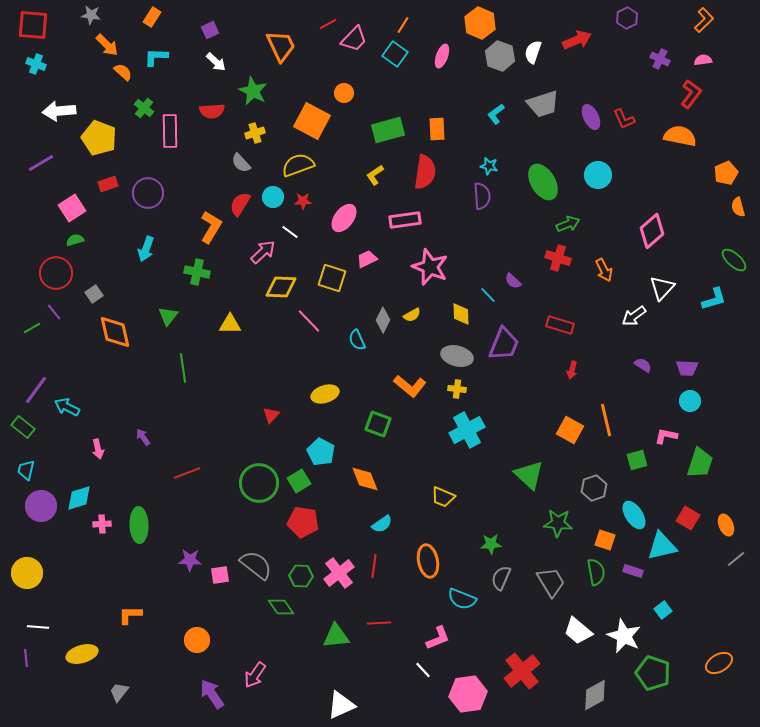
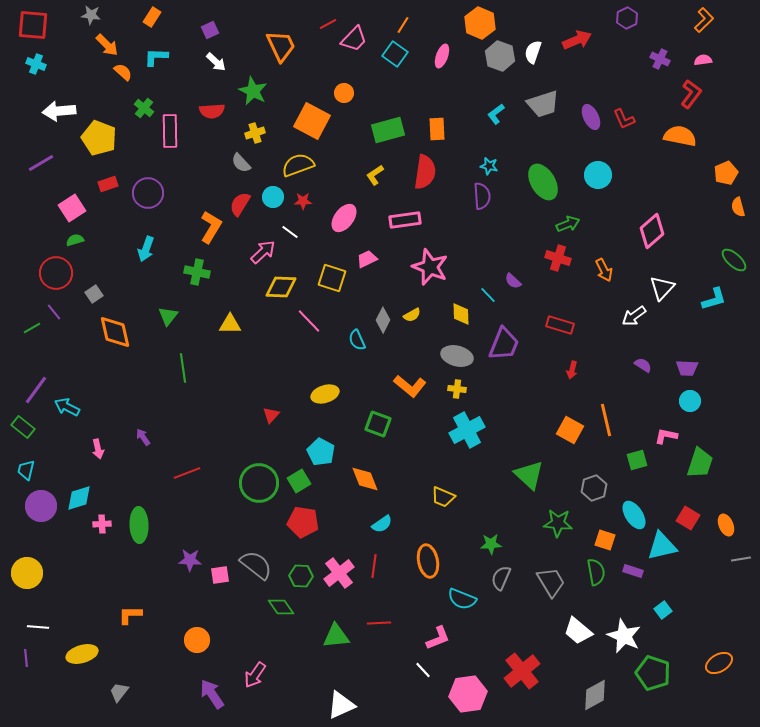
gray line at (736, 559): moved 5 px right; rotated 30 degrees clockwise
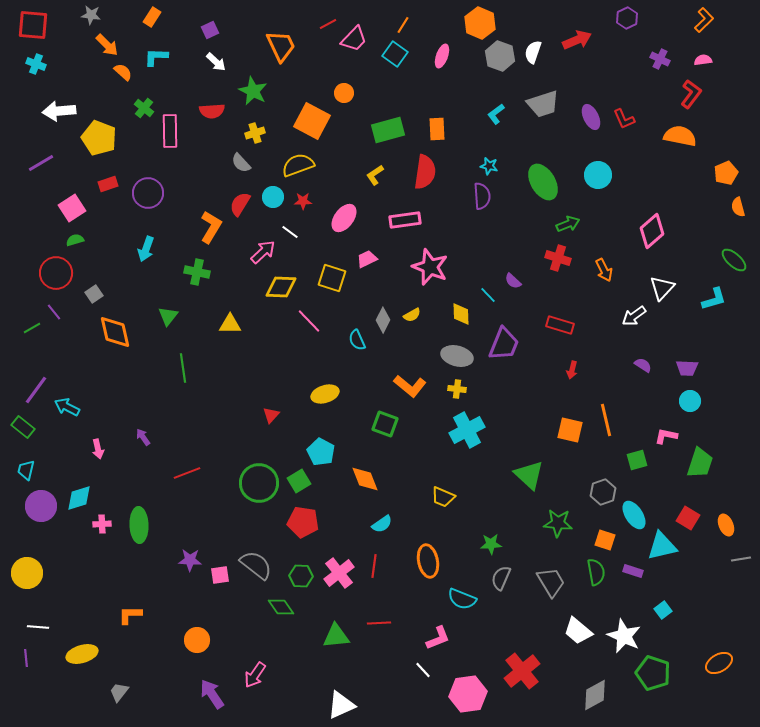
green square at (378, 424): moved 7 px right
orange square at (570, 430): rotated 16 degrees counterclockwise
gray hexagon at (594, 488): moved 9 px right, 4 px down
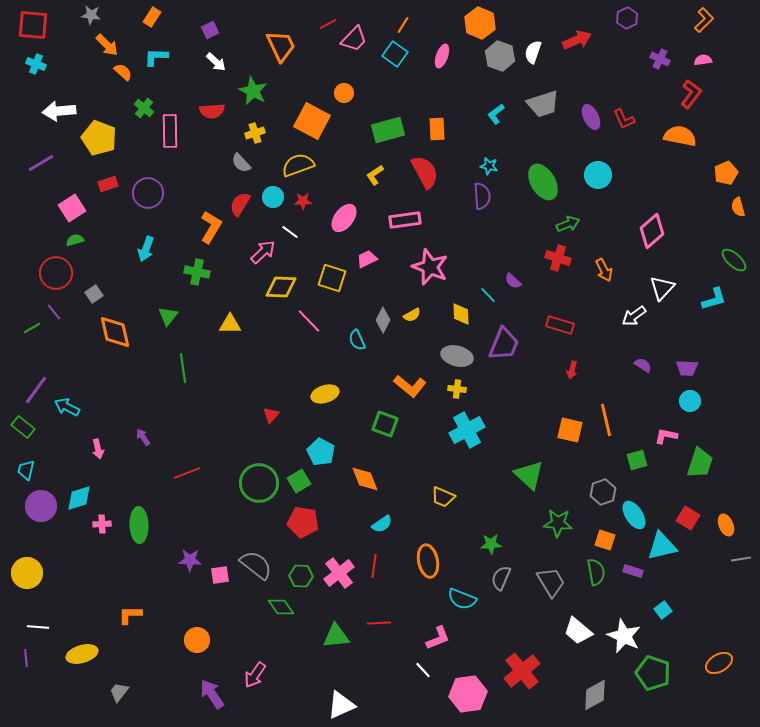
red semicircle at (425, 172): rotated 36 degrees counterclockwise
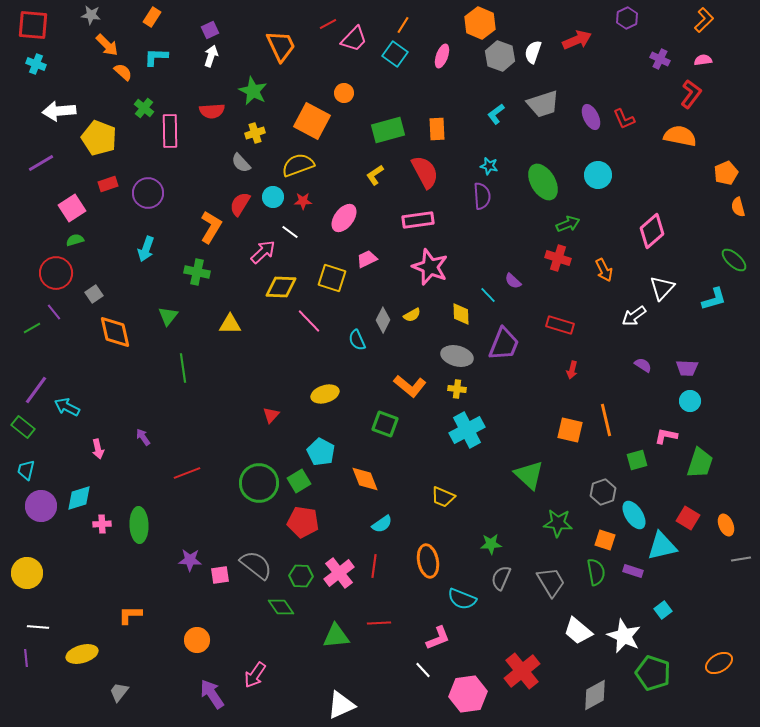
white arrow at (216, 62): moved 5 px left, 6 px up; rotated 115 degrees counterclockwise
pink rectangle at (405, 220): moved 13 px right
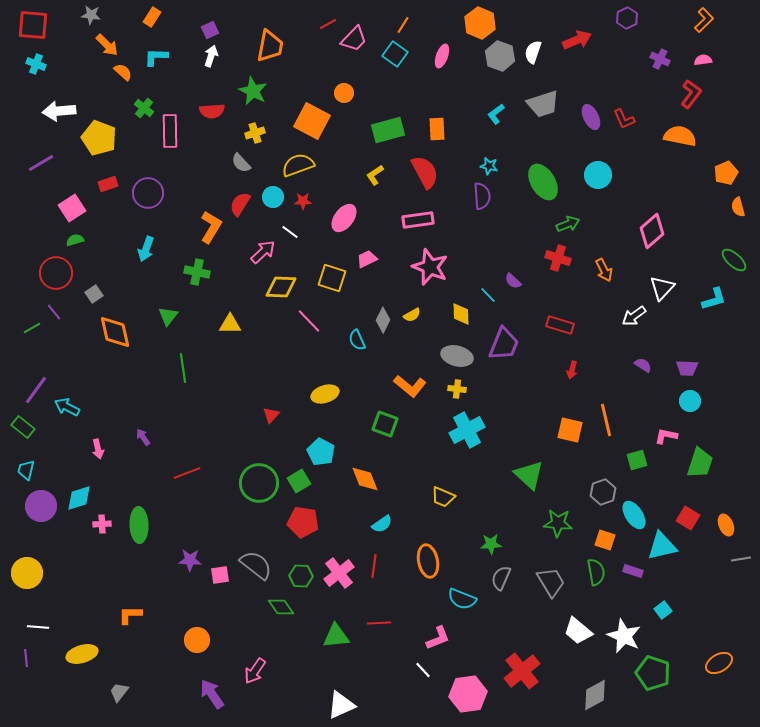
orange trapezoid at (281, 46): moved 11 px left; rotated 36 degrees clockwise
pink arrow at (255, 675): moved 4 px up
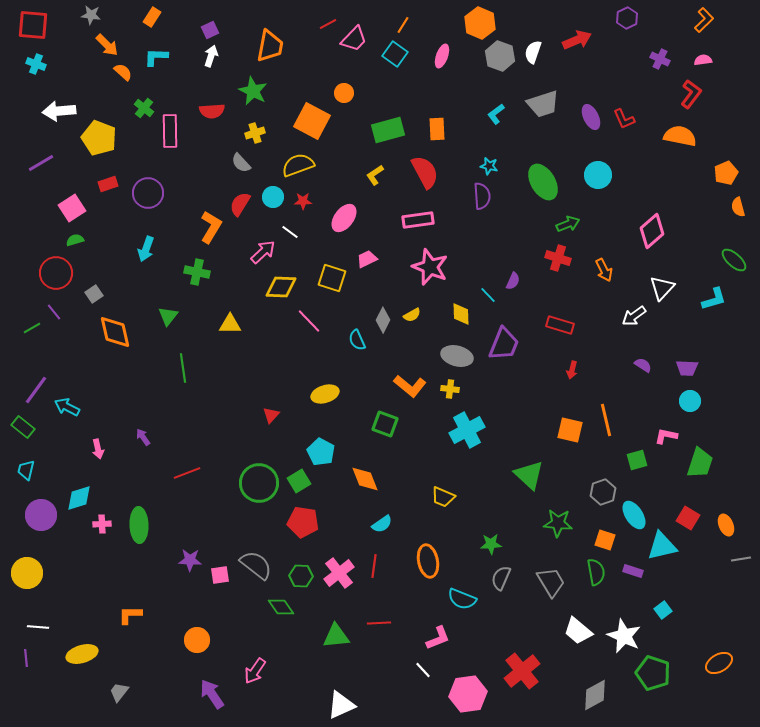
purple semicircle at (513, 281): rotated 108 degrees counterclockwise
yellow cross at (457, 389): moved 7 px left
purple circle at (41, 506): moved 9 px down
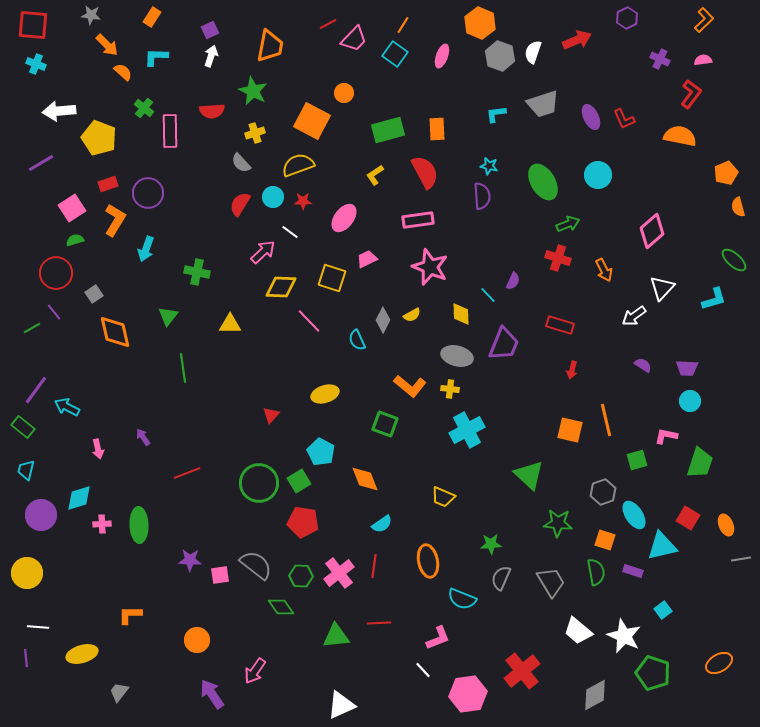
cyan L-shape at (496, 114): rotated 30 degrees clockwise
orange L-shape at (211, 227): moved 96 px left, 7 px up
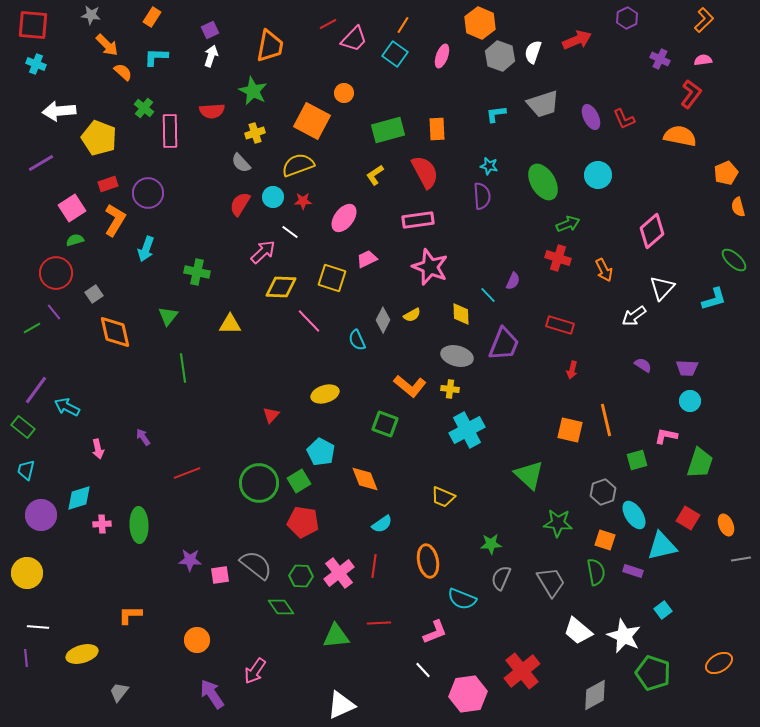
pink L-shape at (438, 638): moved 3 px left, 6 px up
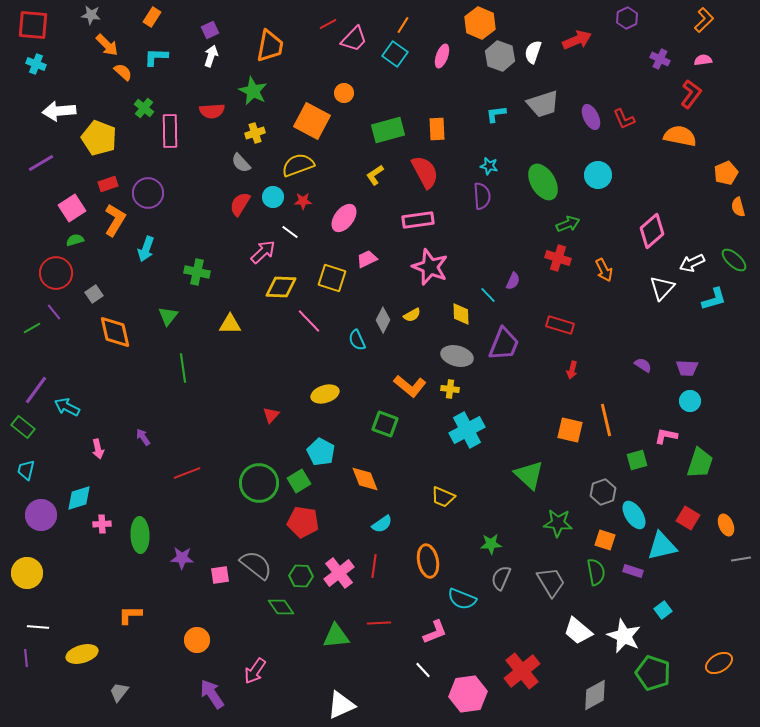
white arrow at (634, 316): moved 58 px right, 53 px up; rotated 10 degrees clockwise
green ellipse at (139, 525): moved 1 px right, 10 px down
purple star at (190, 560): moved 8 px left, 2 px up
